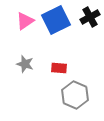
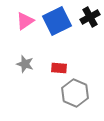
blue square: moved 1 px right, 1 px down
gray hexagon: moved 2 px up
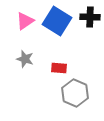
black cross: rotated 30 degrees clockwise
blue square: rotated 32 degrees counterclockwise
gray star: moved 5 px up
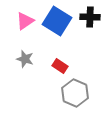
red rectangle: moved 1 px right, 2 px up; rotated 28 degrees clockwise
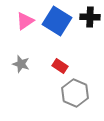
gray star: moved 4 px left, 5 px down
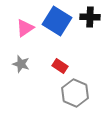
pink triangle: moved 7 px down
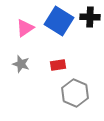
blue square: moved 2 px right
red rectangle: moved 2 px left, 1 px up; rotated 42 degrees counterclockwise
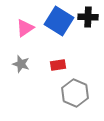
black cross: moved 2 px left
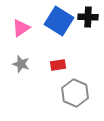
pink triangle: moved 4 px left
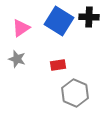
black cross: moved 1 px right
gray star: moved 4 px left, 5 px up
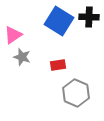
pink triangle: moved 8 px left, 7 px down
gray star: moved 5 px right, 2 px up
gray hexagon: moved 1 px right
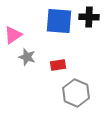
blue square: rotated 28 degrees counterclockwise
gray star: moved 5 px right
